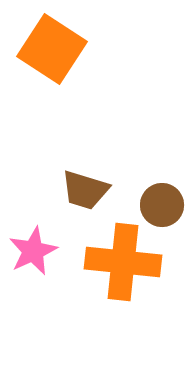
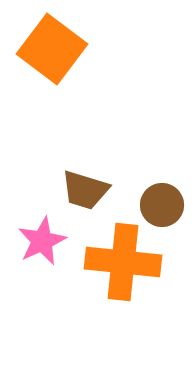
orange square: rotated 4 degrees clockwise
pink star: moved 9 px right, 10 px up
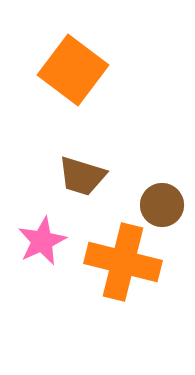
orange square: moved 21 px right, 21 px down
brown trapezoid: moved 3 px left, 14 px up
orange cross: rotated 8 degrees clockwise
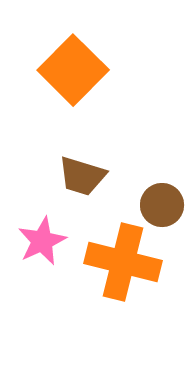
orange square: rotated 8 degrees clockwise
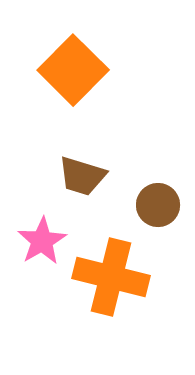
brown circle: moved 4 px left
pink star: rotated 6 degrees counterclockwise
orange cross: moved 12 px left, 15 px down
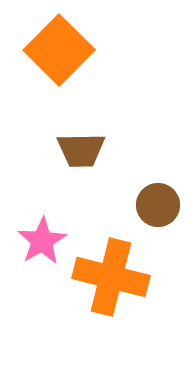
orange square: moved 14 px left, 20 px up
brown trapezoid: moved 1 px left, 26 px up; rotated 18 degrees counterclockwise
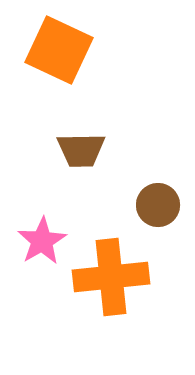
orange square: rotated 20 degrees counterclockwise
orange cross: rotated 20 degrees counterclockwise
